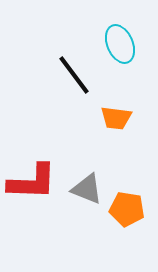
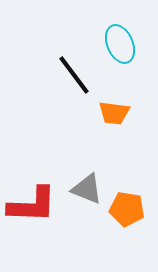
orange trapezoid: moved 2 px left, 5 px up
red L-shape: moved 23 px down
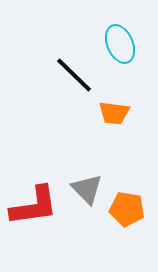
black line: rotated 9 degrees counterclockwise
gray triangle: rotated 24 degrees clockwise
red L-shape: moved 2 px right, 1 px down; rotated 10 degrees counterclockwise
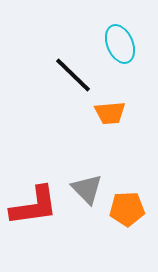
black line: moved 1 px left
orange trapezoid: moved 4 px left; rotated 12 degrees counterclockwise
orange pentagon: rotated 12 degrees counterclockwise
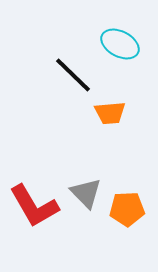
cyan ellipse: rotated 39 degrees counterclockwise
gray triangle: moved 1 px left, 4 px down
red L-shape: rotated 68 degrees clockwise
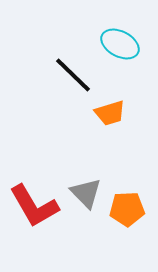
orange trapezoid: rotated 12 degrees counterclockwise
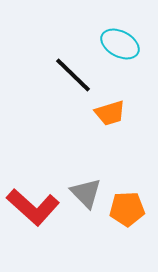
red L-shape: moved 1 px left, 1 px down; rotated 18 degrees counterclockwise
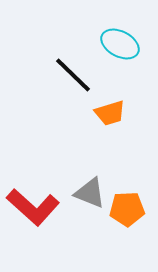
gray triangle: moved 4 px right; rotated 24 degrees counterclockwise
